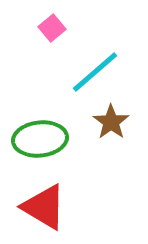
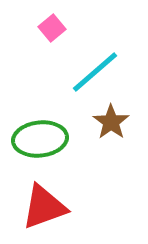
red triangle: rotated 51 degrees counterclockwise
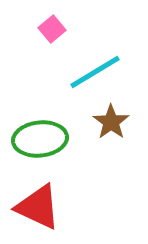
pink square: moved 1 px down
cyan line: rotated 10 degrees clockwise
red triangle: moved 6 px left; rotated 45 degrees clockwise
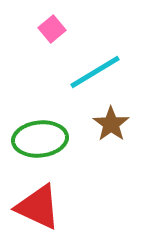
brown star: moved 2 px down
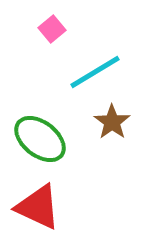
brown star: moved 1 px right, 2 px up
green ellipse: rotated 44 degrees clockwise
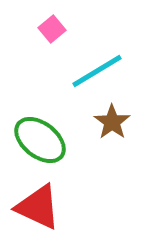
cyan line: moved 2 px right, 1 px up
green ellipse: moved 1 px down
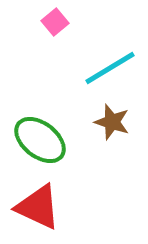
pink square: moved 3 px right, 7 px up
cyan line: moved 13 px right, 3 px up
brown star: rotated 18 degrees counterclockwise
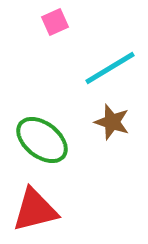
pink square: rotated 16 degrees clockwise
green ellipse: moved 2 px right
red triangle: moved 3 px left, 3 px down; rotated 39 degrees counterclockwise
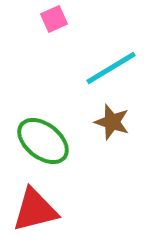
pink square: moved 1 px left, 3 px up
cyan line: moved 1 px right
green ellipse: moved 1 px right, 1 px down
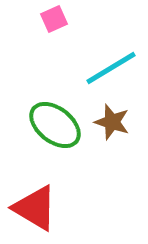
green ellipse: moved 12 px right, 16 px up
red triangle: moved 2 px up; rotated 45 degrees clockwise
